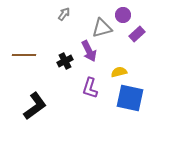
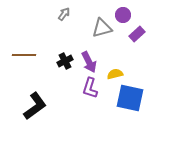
purple arrow: moved 11 px down
yellow semicircle: moved 4 px left, 2 px down
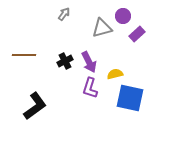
purple circle: moved 1 px down
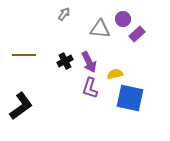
purple circle: moved 3 px down
gray triangle: moved 2 px left, 1 px down; rotated 20 degrees clockwise
black L-shape: moved 14 px left
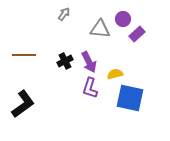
black L-shape: moved 2 px right, 2 px up
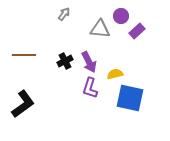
purple circle: moved 2 px left, 3 px up
purple rectangle: moved 3 px up
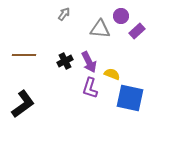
yellow semicircle: moved 3 px left; rotated 35 degrees clockwise
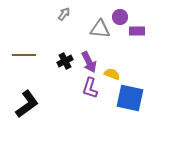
purple circle: moved 1 px left, 1 px down
purple rectangle: rotated 42 degrees clockwise
black L-shape: moved 4 px right
